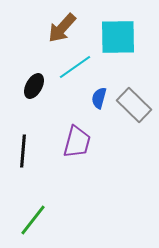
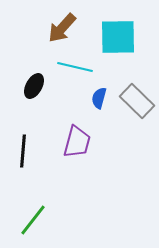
cyan line: rotated 48 degrees clockwise
gray rectangle: moved 3 px right, 4 px up
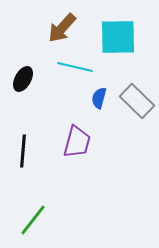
black ellipse: moved 11 px left, 7 px up
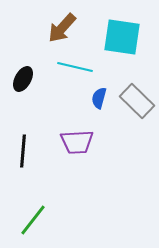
cyan square: moved 4 px right; rotated 9 degrees clockwise
purple trapezoid: rotated 72 degrees clockwise
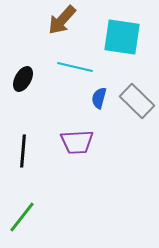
brown arrow: moved 8 px up
green line: moved 11 px left, 3 px up
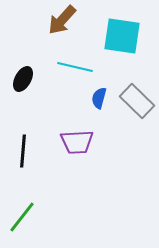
cyan square: moved 1 px up
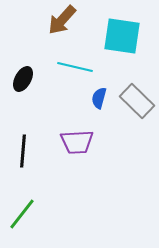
green line: moved 3 px up
